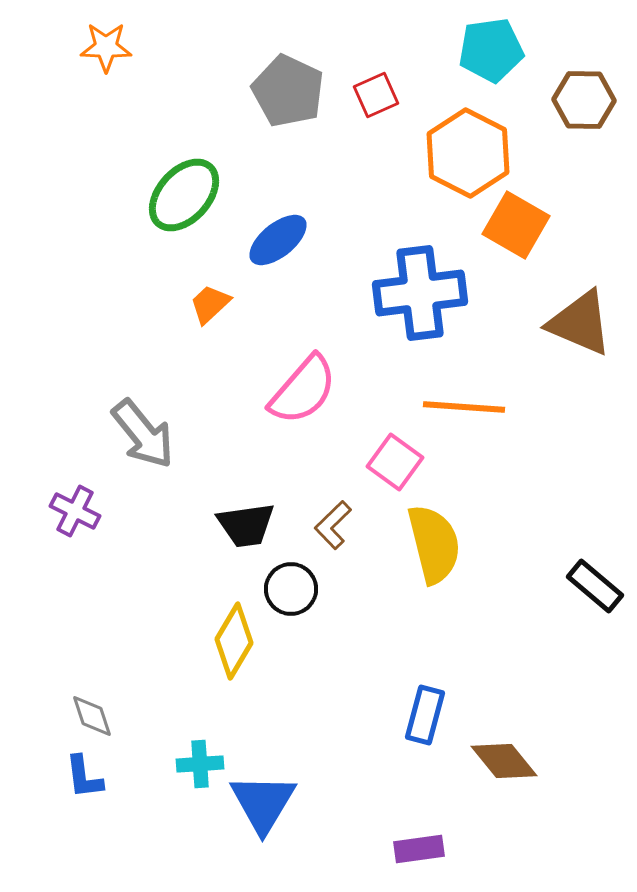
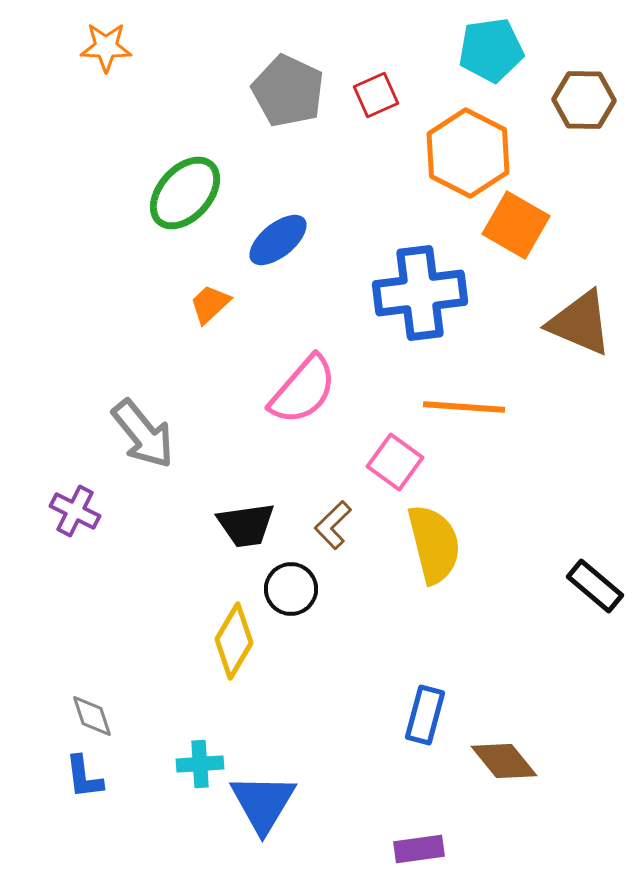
green ellipse: moved 1 px right, 2 px up
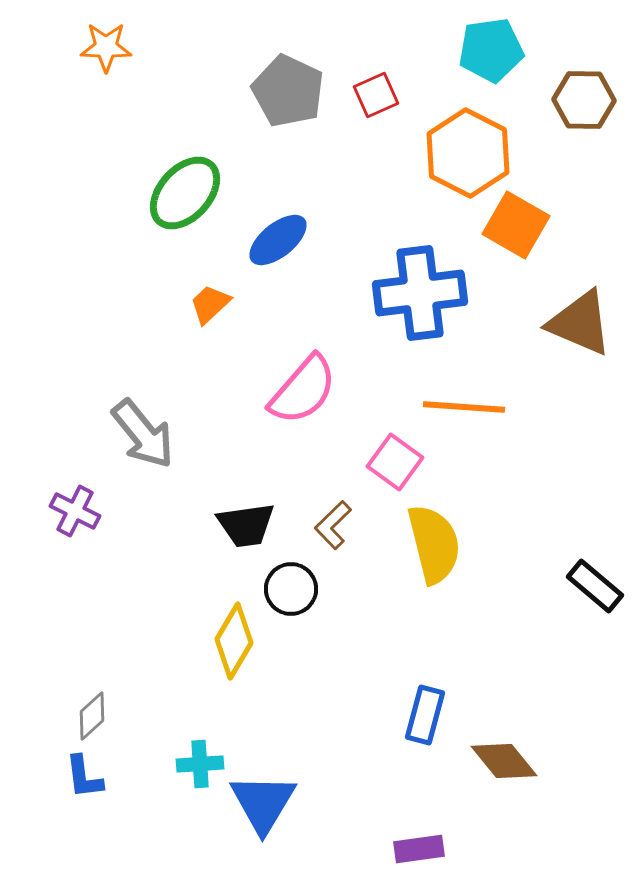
gray diamond: rotated 66 degrees clockwise
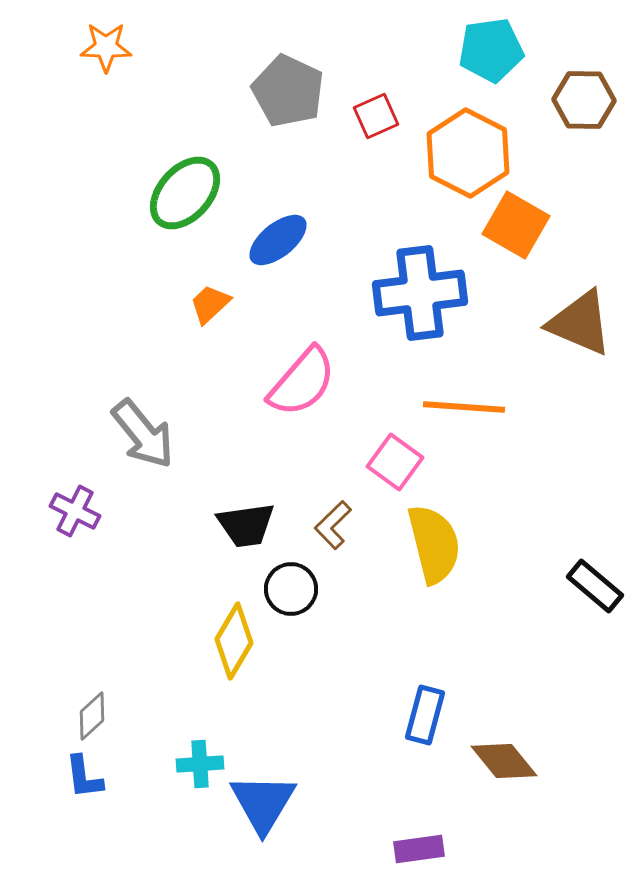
red square: moved 21 px down
pink semicircle: moved 1 px left, 8 px up
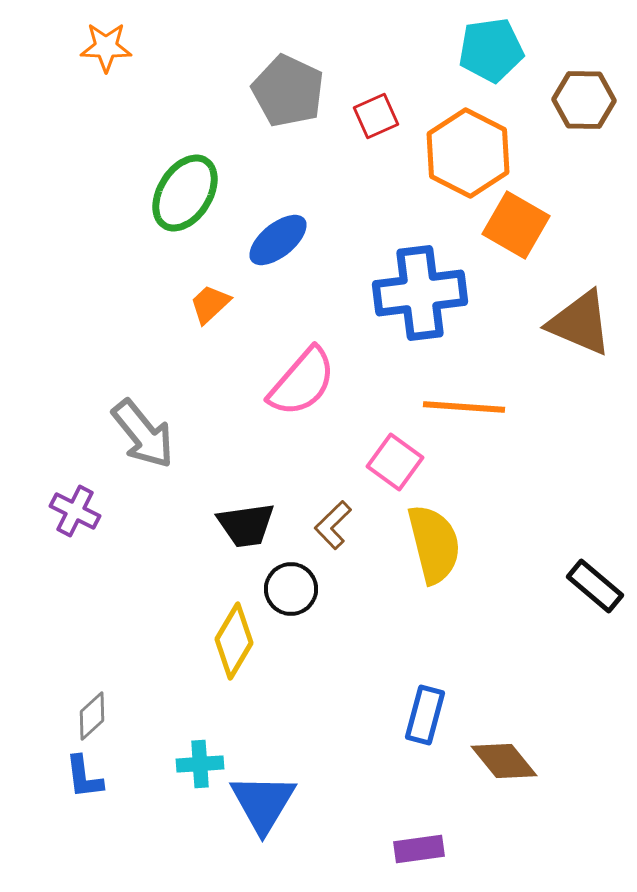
green ellipse: rotated 10 degrees counterclockwise
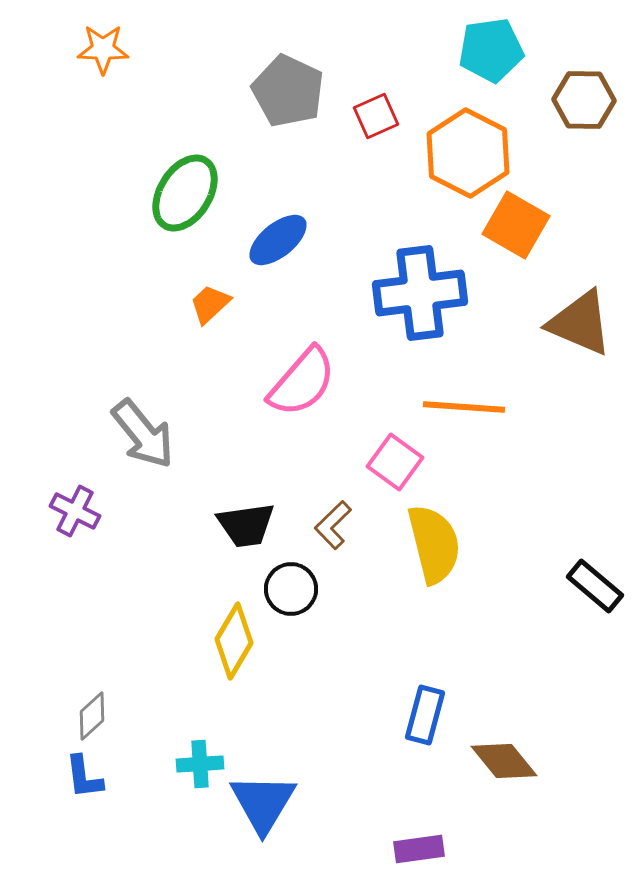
orange star: moved 3 px left, 2 px down
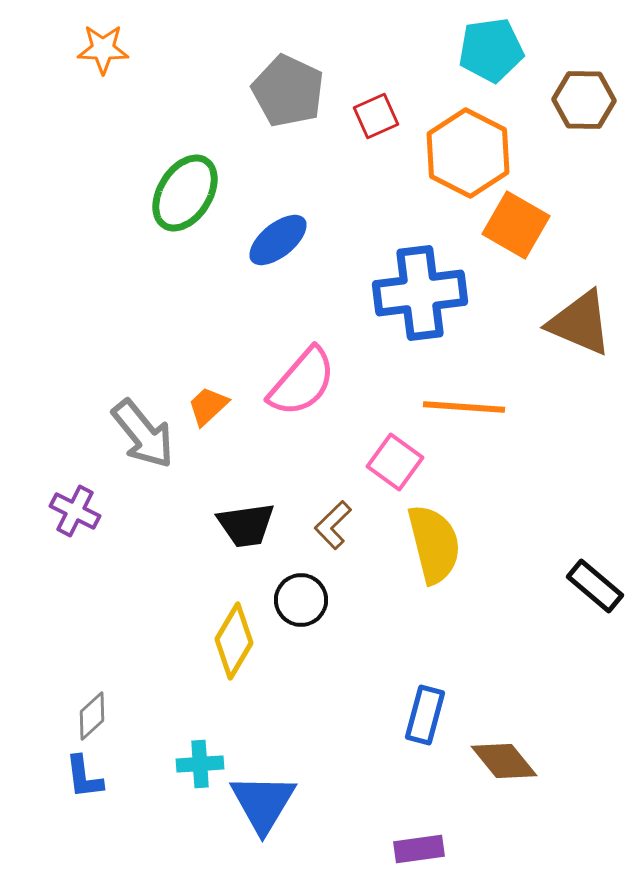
orange trapezoid: moved 2 px left, 102 px down
black circle: moved 10 px right, 11 px down
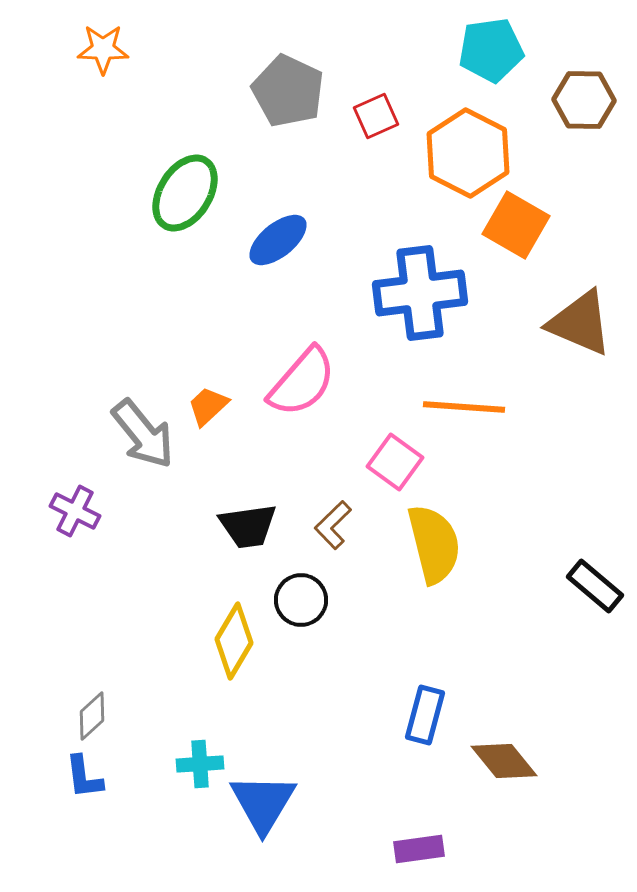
black trapezoid: moved 2 px right, 1 px down
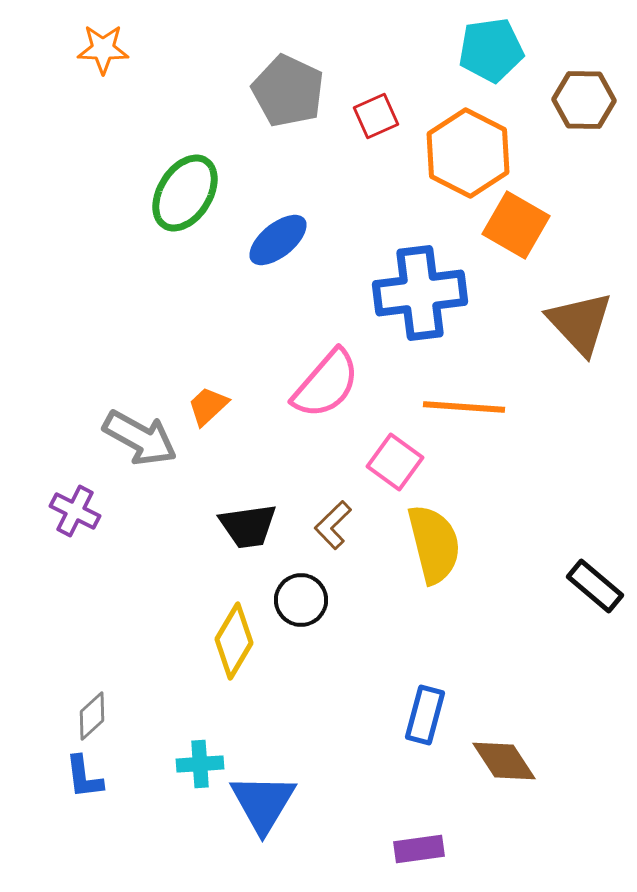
brown triangle: rotated 24 degrees clockwise
pink semicircle: moved 24 px right, 2 px down
gray arrow: moved 3 px left, 4 px down; rotated 22 degrees counterclockwise
brown diamond: rotated 6 degrees clockwise
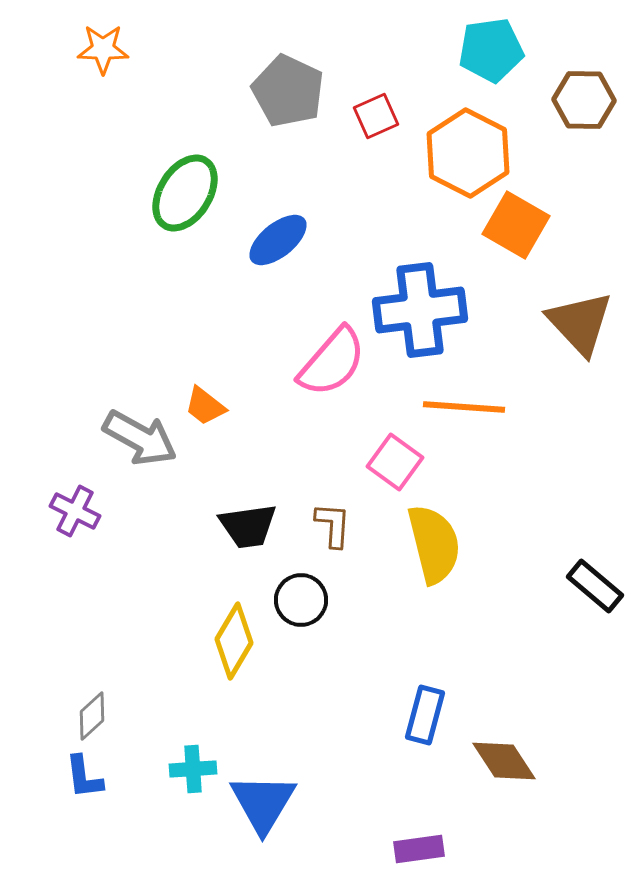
blue cross: moved 17 px down
pink semicircle: moved 6 px right, 22 px up
orange trapezoid: moved 3 px left; rotated 99 degrees counterclockwise
brown L-shape: rotated 138 degrees clockwise
cyan cross: moved 7 px left, 5 px down
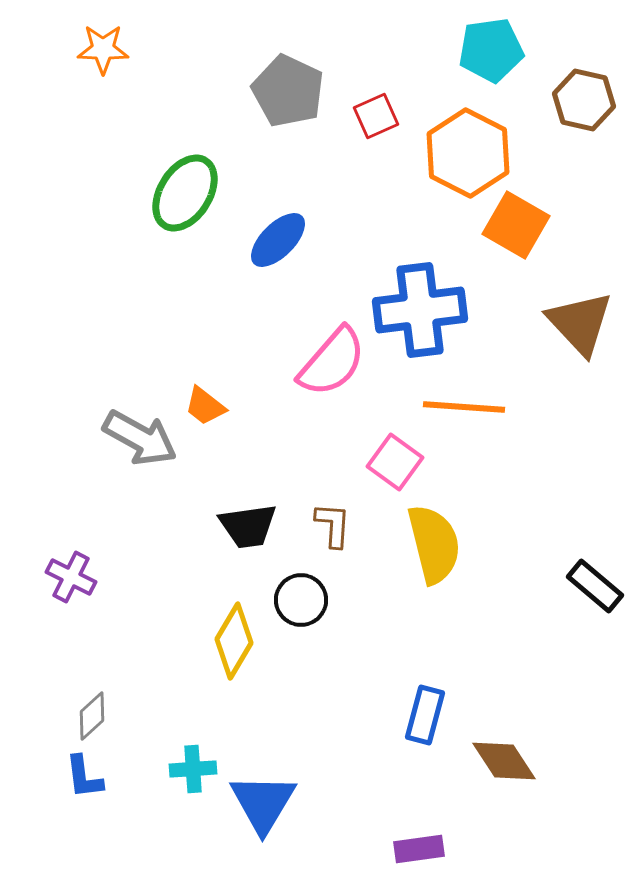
brown hexagon: rotated 12 degrees clockwise
blue ellipse: rotated 6 degrees counterclockwise
purple cross: moved 4 px left, 66 px down
